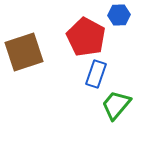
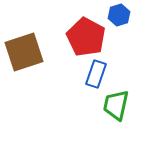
blue hexagon: rotated 15 degrees counterclockwise
green trapezoid: rotated 28 degrees counterclockwise
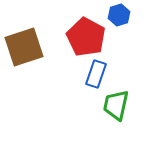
brown square: moved 5 px up
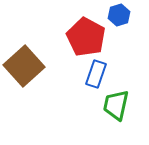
brown square: moved 19 px down; rotated 24 degrees counterclockwise
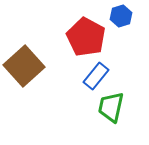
blue hexagon: moved 2 px right, 1 px down
blue rectangle: moved 2 px down; rotated 20 degrees clockwise
green trapezoid: moved 5 px left, 2 px down
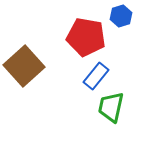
red pentagon: rotated 18 degrees counterclockwise
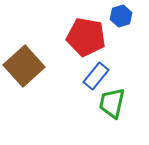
green trapezoid: moved 1 px right, 4 px up
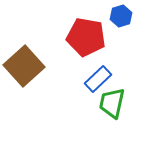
blue rectangle: moved 2 px right, 3 px down; rotated 8 degrees clockwise
